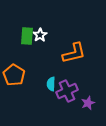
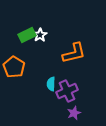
green rectangle: moved 1 px up; rotated 60 degrees clockwise
orange pentagon: moved 8 px up
purple star: moved 14 px left, 10 px down
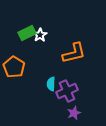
green rectangle: moved 2 px up
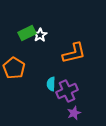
orange pentagon: moved 1 px down
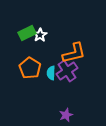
orange pentagon: moved 16 px right
cyan semicircle: moved 11 px up
purple cross: moved 20 px up; rotated 10 degrees counterclockwise
purple star: moved 8 px left, 2 px down
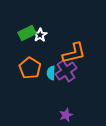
purple cross: moved 1 px left
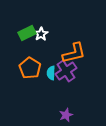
white star: moved 1 px right, 1 px up
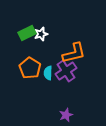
white star: rotated 16 degrees clockwise
cyan semicircle: moved 3 px left
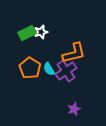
white star: moved 2 px up
cyan semicircle: moved 1 px right, 4 px up; rotated 32 degrees counterclockwise
purple star: moved 8 px right, 6 px up
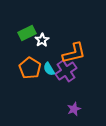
white star: moved 1 px right, 8 px down; rotated 16 degrees counterclockwise
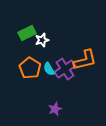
white star: rotated 16 degrees clockwise
orange L-shape: moved 11 px right, 7 px down
purple cross: moved 1 px left, 2 px up
purple star: moved 19 px left
